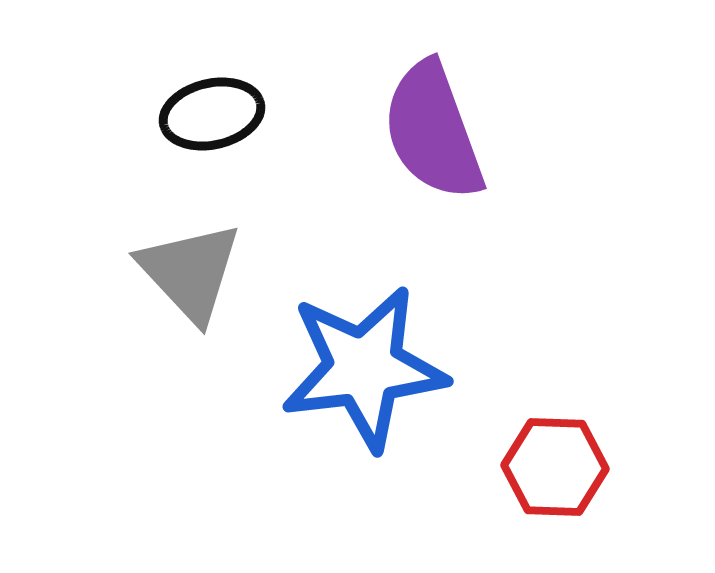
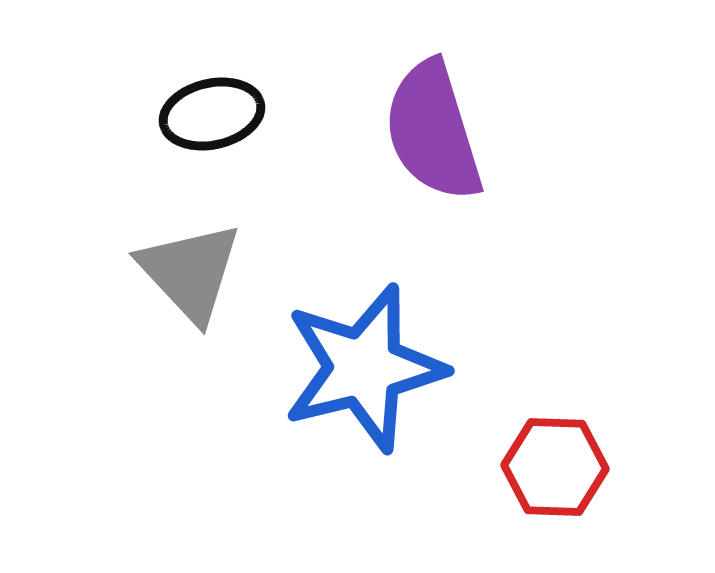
purple semicircle: rotated 3 degrees clockwise
blue star: rotated 7 degrees counterclockwise
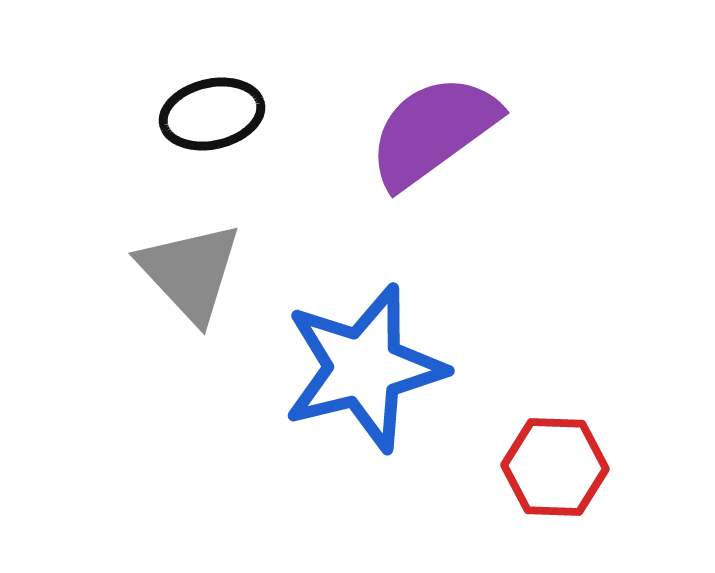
purple semicircle: rotated 71 degrees clockwise
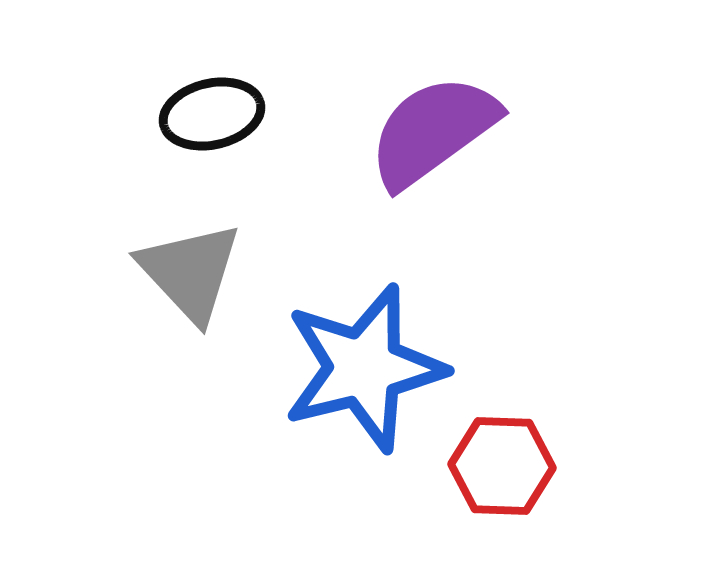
red hexagon: moved 53 px left, 1 px up
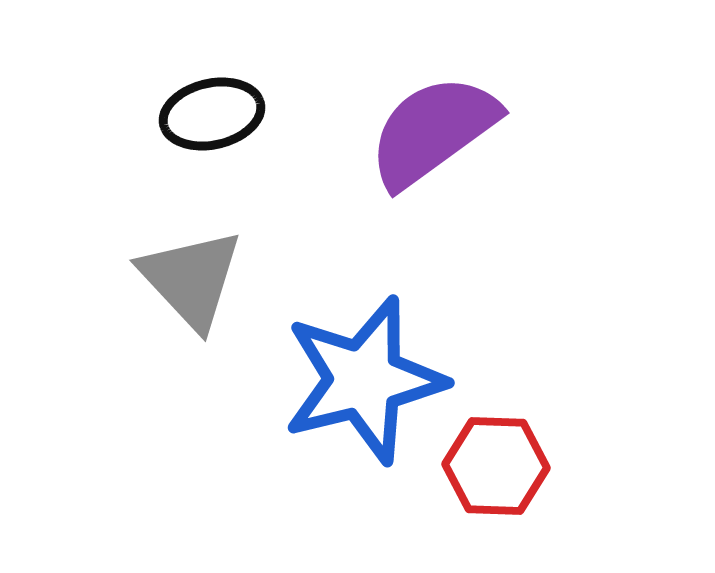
gray triangle: moved 1 px right, 7 px down
blue star: moved 12 px down
red hexagon: moved 6 px left
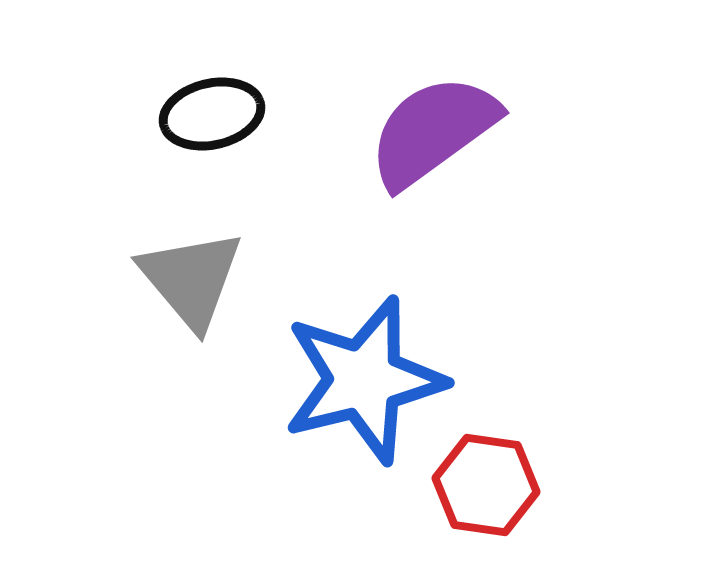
gray triangle: rotated 3 degrees clockwise
red hexagon: moved 10 px left, 19 px down; rotated 6 degrees clockwise
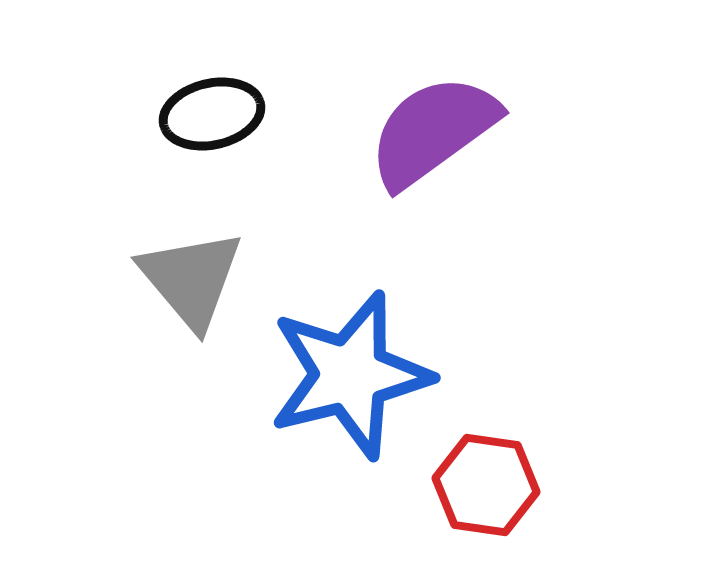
blue star: moved 14 px left, 5 px up
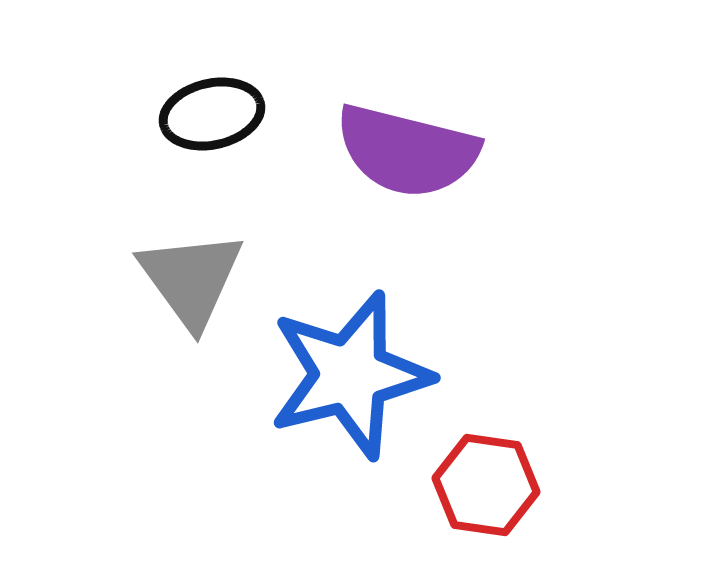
purple semicircle: moved 26 px left, 20 px down; rotated 130 degrees counterclockwise
gray triangle: rotated 4 degrees clockwise
